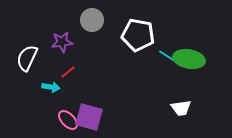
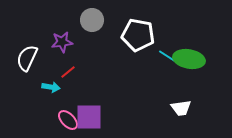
purple square: rotated 16 degrees counterclockwise
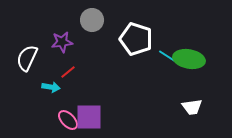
white pentagon: moved 2 px left, 4 px down; rotated 8 degrees clockwise
white trapezoid: moved 11 px right, 1 px up
